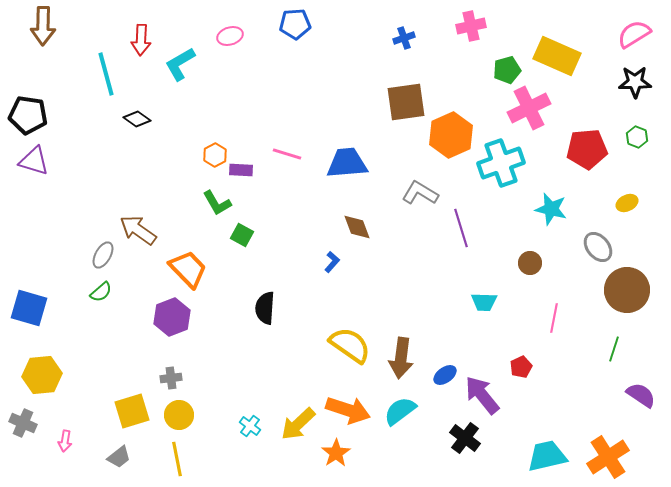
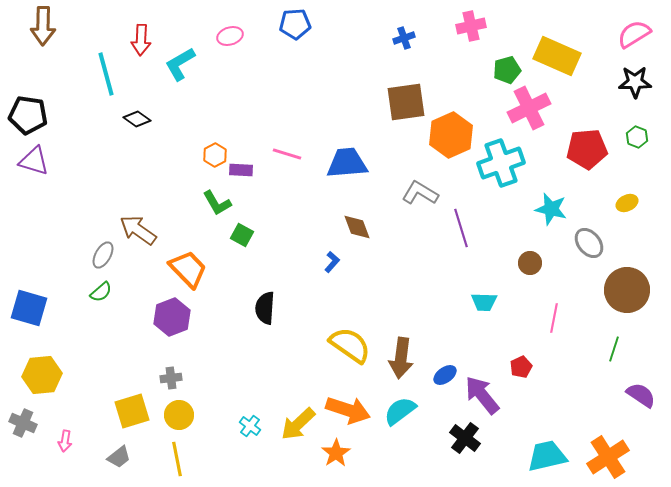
gray ellipse at (598, 247): moved 9 px left, 4 px up
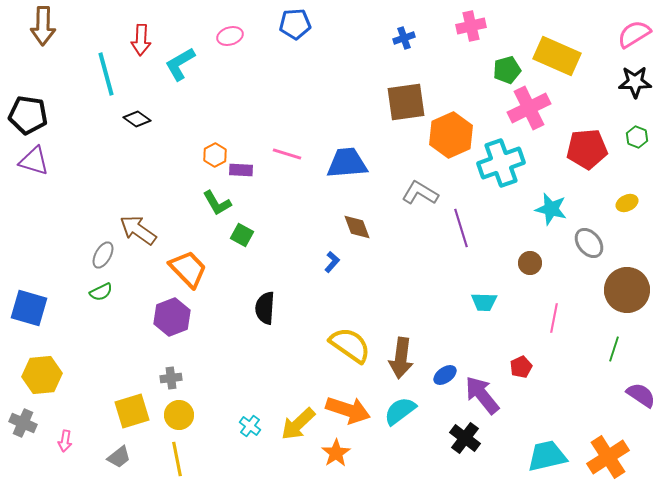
green semicircle at (101, 292): rotated 15 degrees clockwise
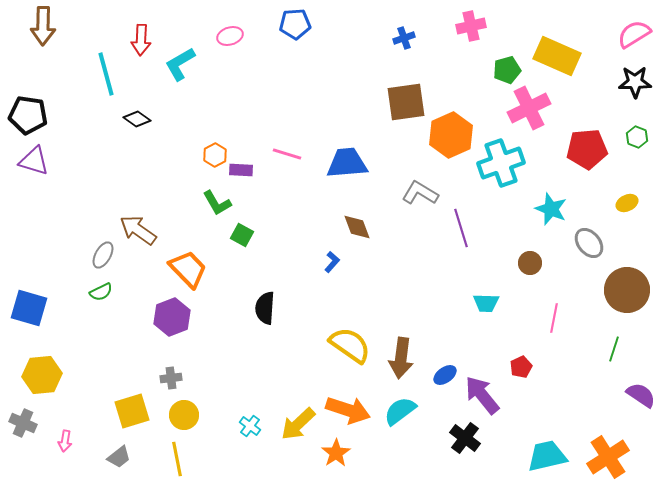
cyan star at (551, 209): rotated 8 degrees clockwise
cyan trapezoid at (484, 302): moved 2 px right, 1 px down
yellow circle at (179, 415): moved 5 px right
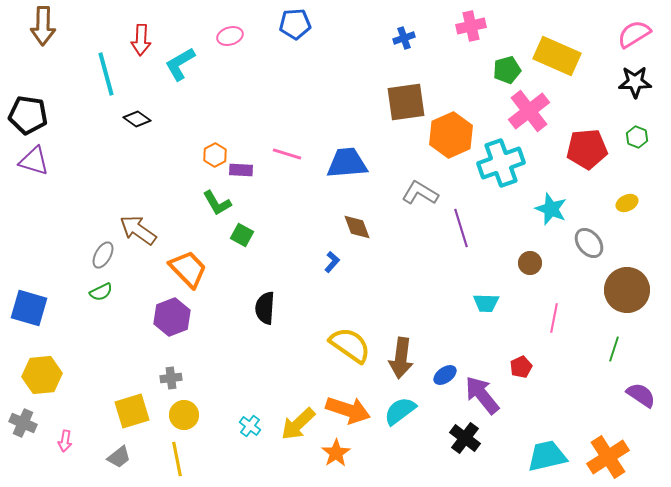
pink cross at (529, 108): moved 3 px down; rotated 12 degrees counterclockwise
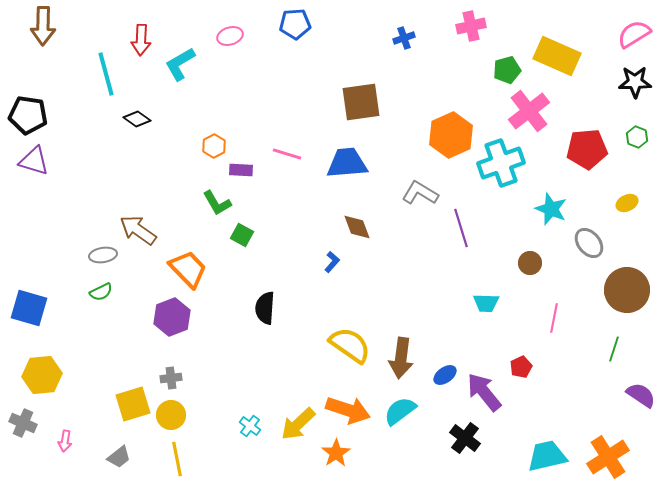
brown square at (406, 102): moved 45 px left
orange hexagon at (215, 155): moved 1 px left, 9 px up
gray ellipse at (103, 255): rotated 52 degrees clockwise
purple arrow at (482, 395): moved 2 px right, 3 px up
yellow square at (132, 411): moved 1 px right, 7 px up
yellow circle at (184, 415): moved 13 px left
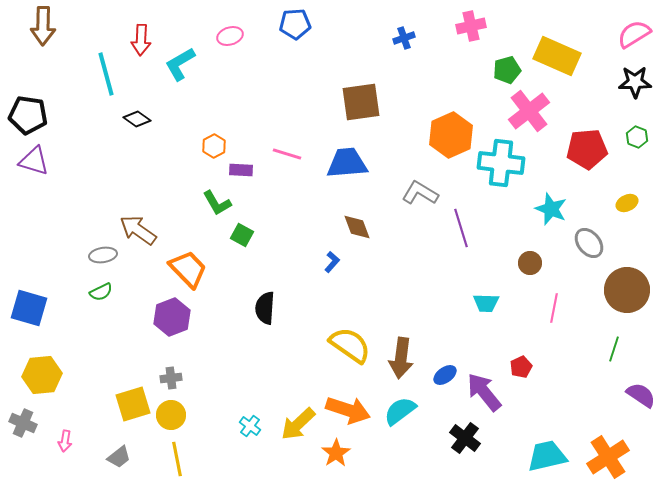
cyan cross at (501, 163): rotated 27 degrees clockwise
pink line at (554, 318): moved 10 px up
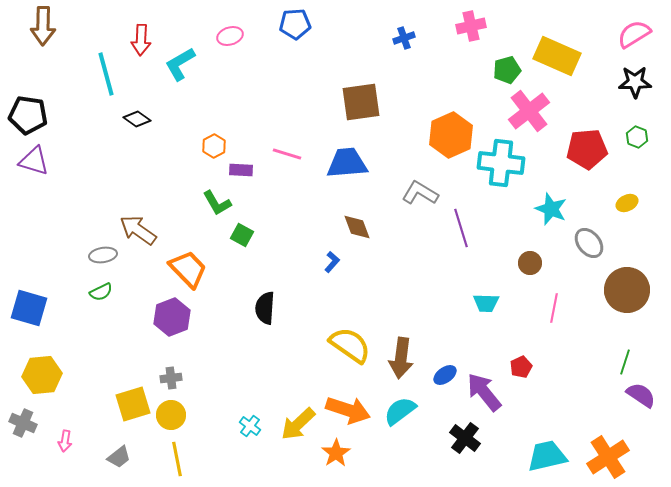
green line at (614, 349): moved 11 px right, 13 px down
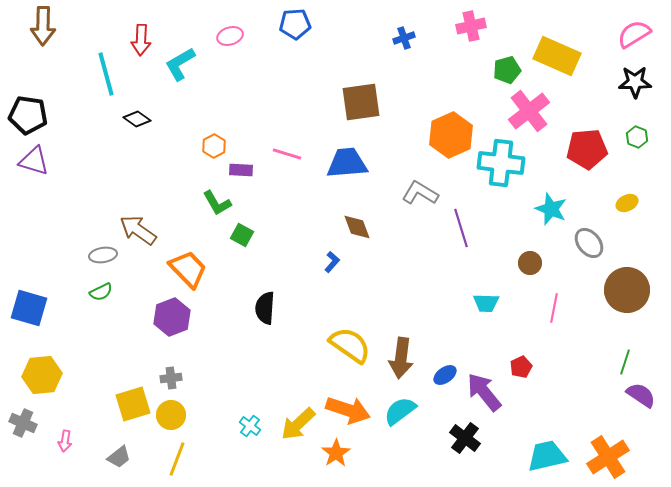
yellow line at (177, 459): rotated 32 degrees clockwise
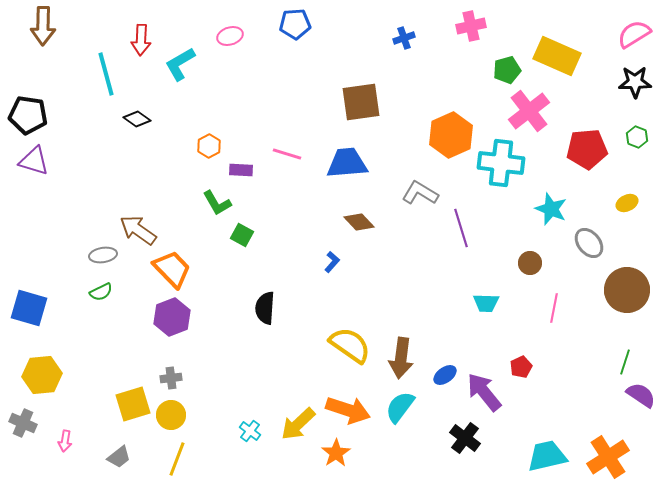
orange hexagon at (214, 146): moved 5 px left
brown diamond at (357, 227): moved 2 px right, 5 px up; rotated 24 degrees counterclockwise
orange trapezoid at (188, 269): moved 16 px left
cyan semicircle at (400, 411): moved 4 px up; rotated 16 degrees counterclockwise
cyan cross at (250, 426): moved 5 px down
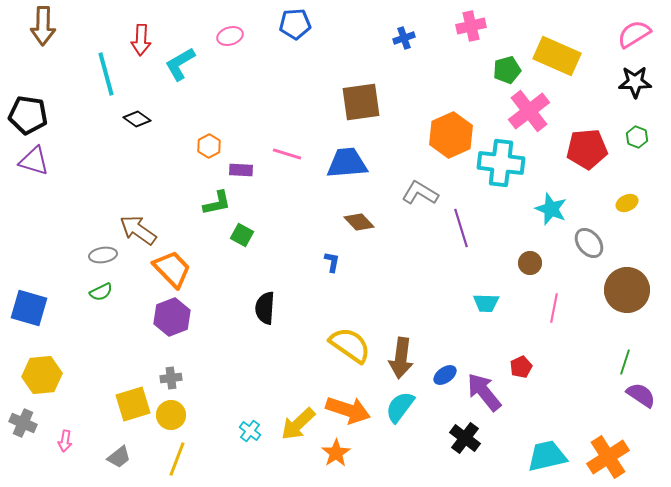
green L-shape at (217, 203): rotated 72 degrees counterclockwise
blue L-shape at (332, 262): rotated 30 degrees counterclockwise
